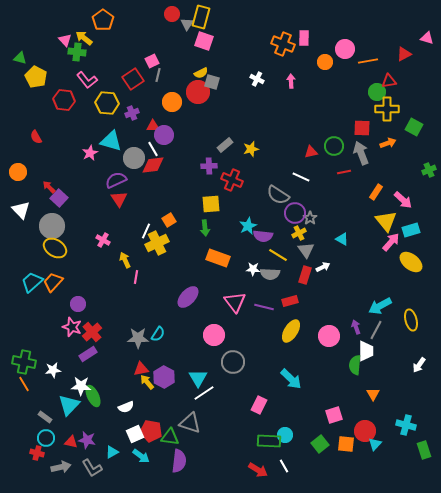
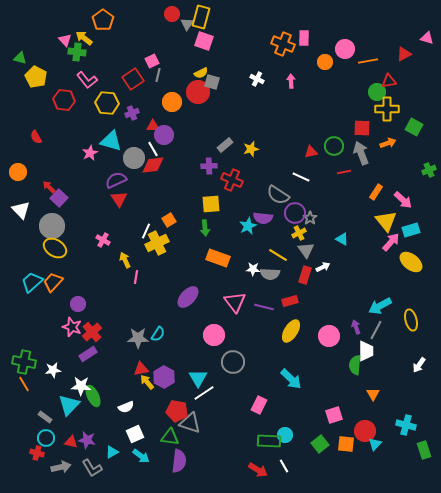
purple semicircle at (263, 236): moved 18 px up
red pentagon at (151, 431): moved 26 px right, 20 px up
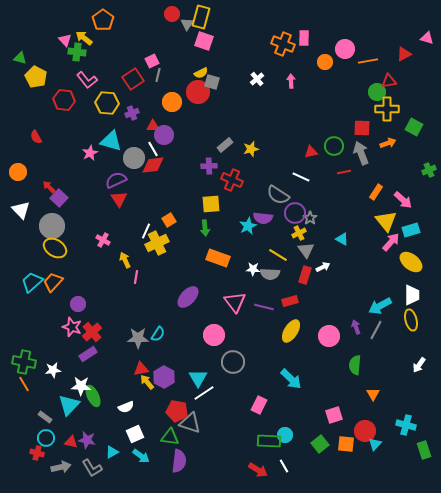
white cross at (257, 79): rotated 24 degrees clockwise
white trapezoid at (366, 351): moved 46 px right, 56 px up
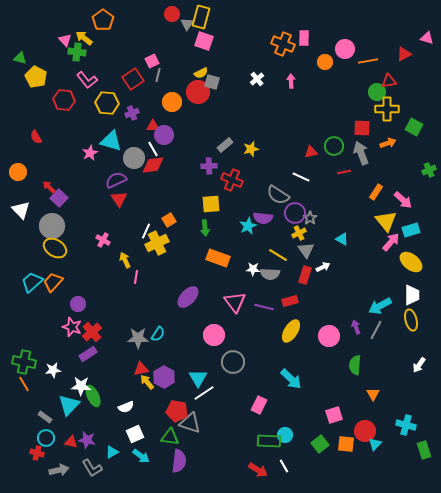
gray arrow at (61, 467): moved 2 px left, 3 px down
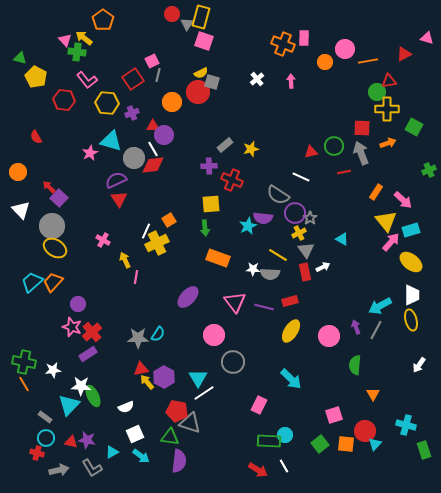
red rectangle at (305, 275): moved 3 px up; rotated 30 degrees counterclockwise
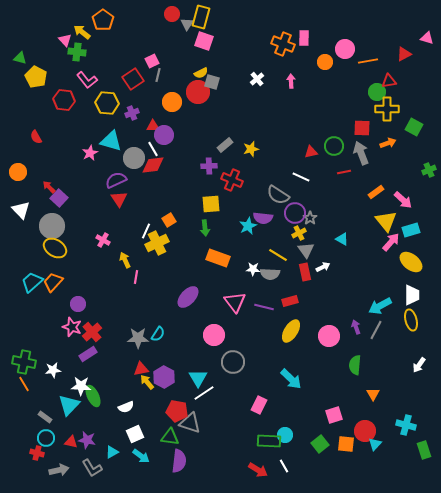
yellow arrow at (84, 38): moved 2 px left, 6 px up
orange rectangle at (376, 192): rotated 21 degrees clockwise
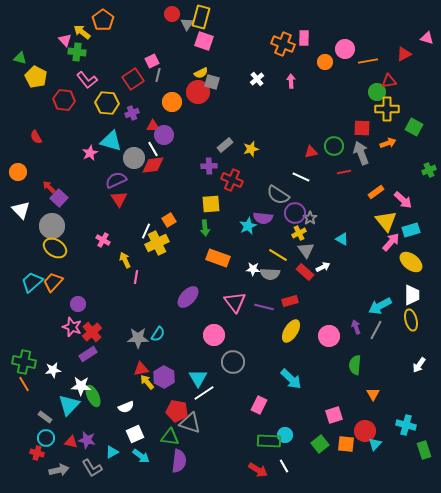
red rectangle at (305, 272): rotated 36 degrees counterclockwise
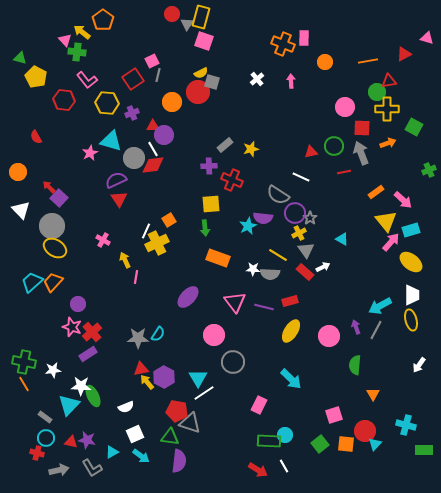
pink circle at (345, 49): moved 58 px down
green rectangle at (424, 450): rotated 72 degrees counterclockwise
